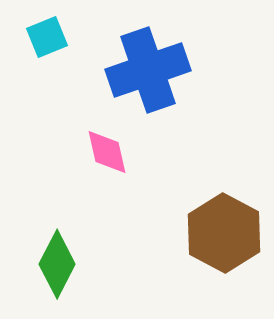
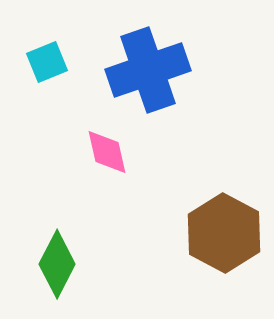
cyan square: moved 25 px down
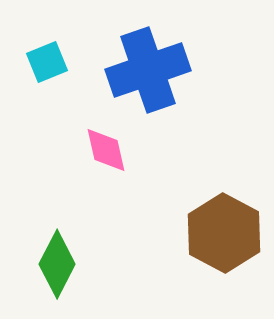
pink diamond: moved 1 px left, 2 px up
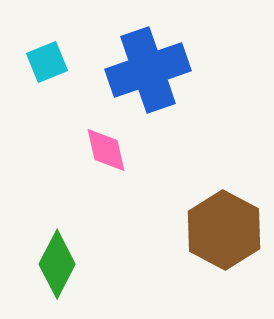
brown hexagon: moved 3 px up
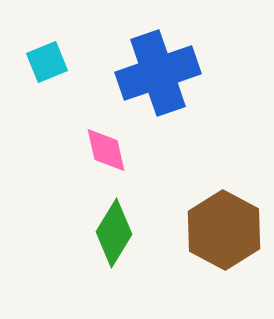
blue cross: moved 10 px right, 3 px down
green diamond: moved 57 px right, 31 px up; rotated 4 degrees clockwise
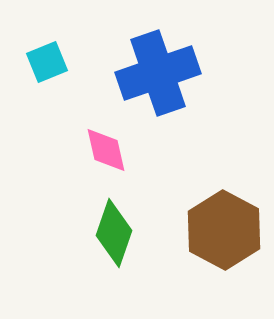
green diamond: rotated 12 degrees counterclockwise
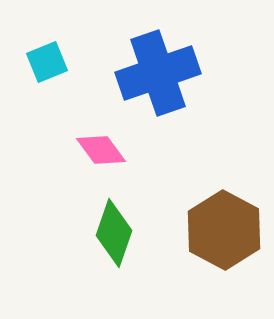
pink diamond: moved 5 px left; rotated 24 degrees counterclockwise
